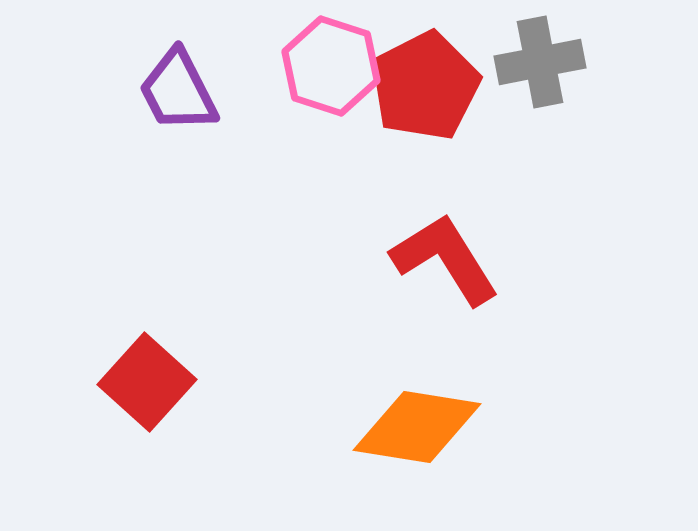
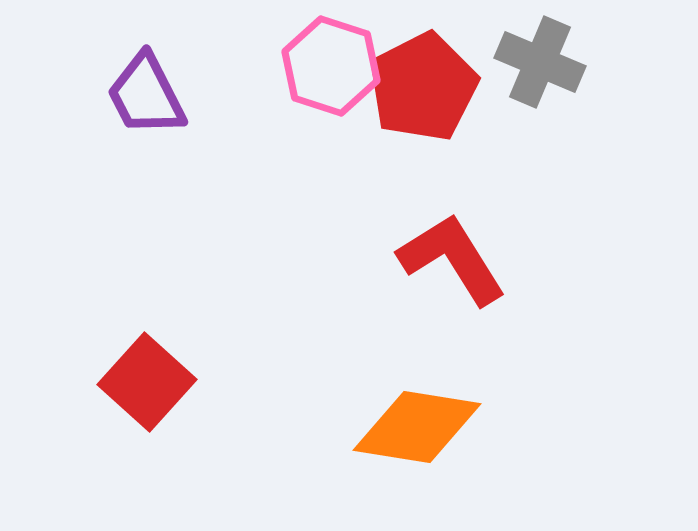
gray cross: rotated 34 degrees clockwise
red pentagon: moved 2 px left, 1 px down
purple trapezoid: moved 32 px left, 4 px down
red L-shape: moved 7 px right
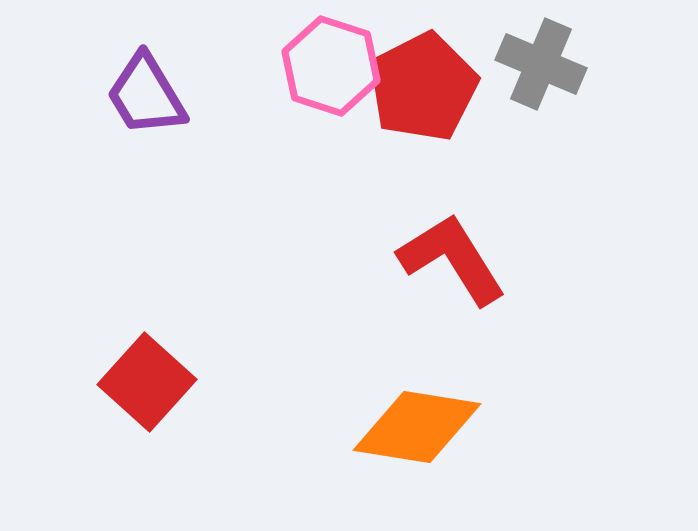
gray cross: moved 1 px right, 2 px down
purple trapezoid: rotated 4 degrees counterclockwise
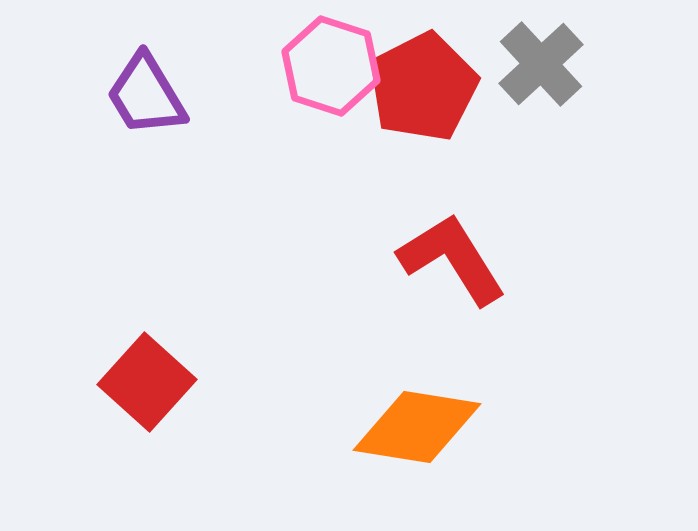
gray cross: rotated 24 degrees clockwise
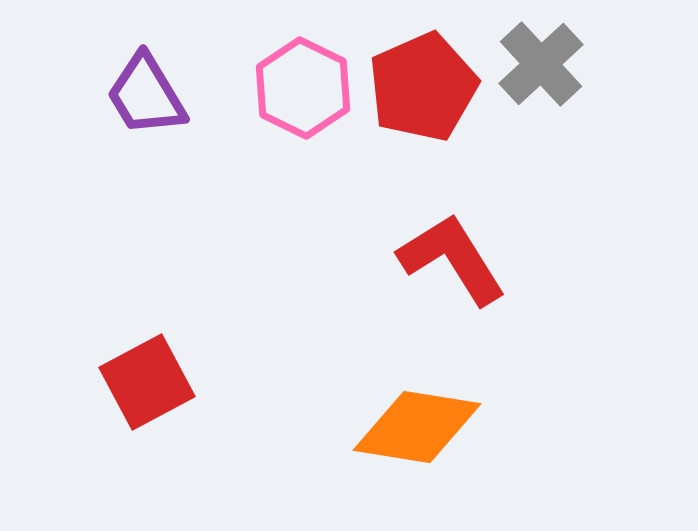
pink hexagon: moved 28 px left, 22 px down; rotated 8 degrees clockwise
red pentagon: rotated 3 degrees clockwise
red square: rotated 20 degrees clockwise
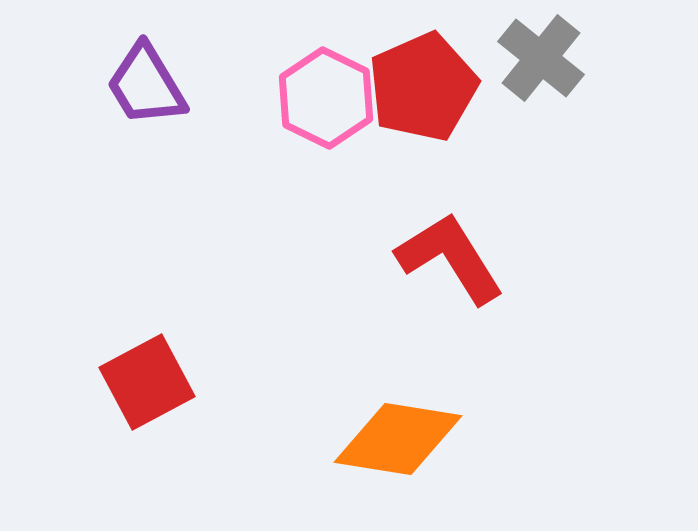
gray cross: moved 6 px up; rotated 8 degrees counterclockwise
pink hexagon: moved 23 px right, 10 px down
purple trapezoid: moved 10 px up
red L-shape: moved 2 px left, 1 px up
orange diamond: moved 19 px left, 12 px down
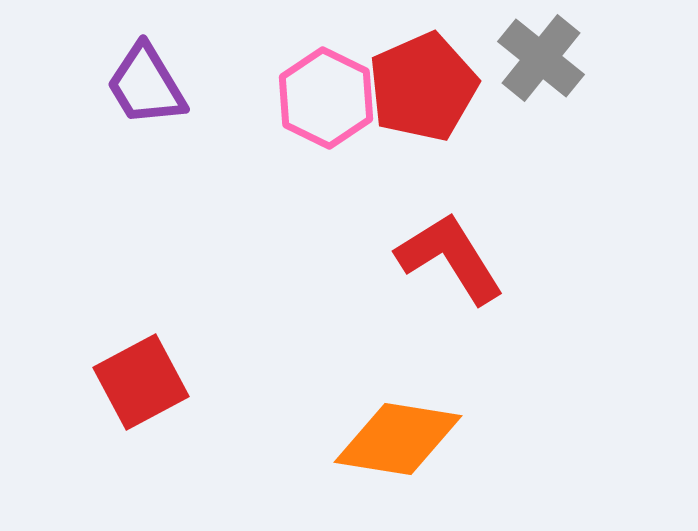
red square: moved 6 px left
